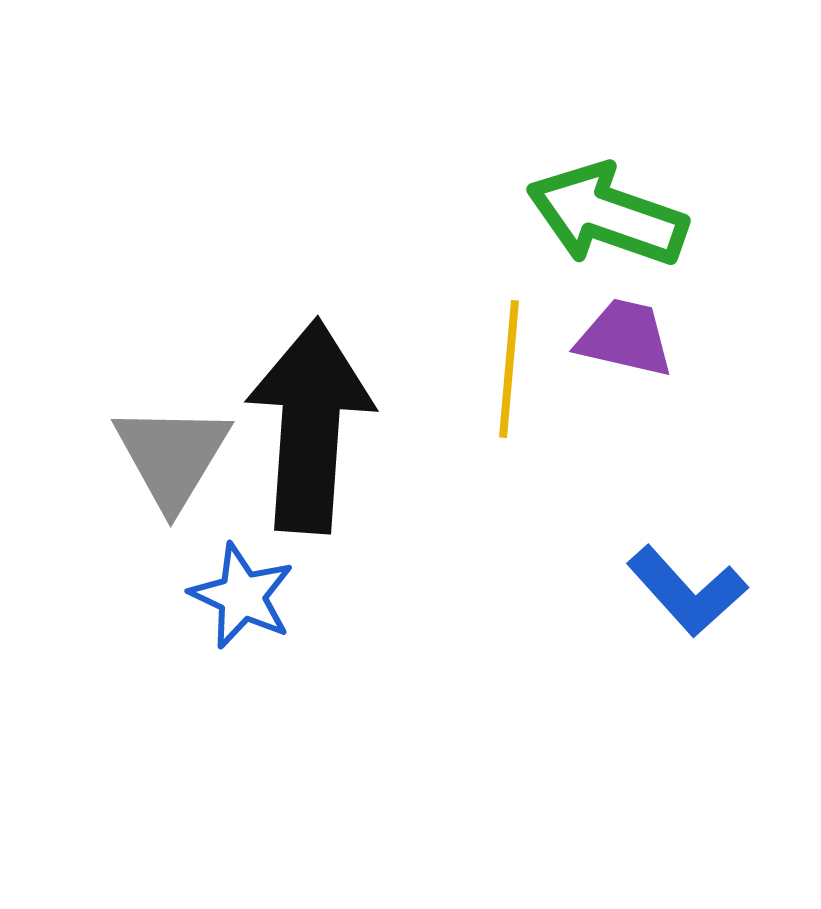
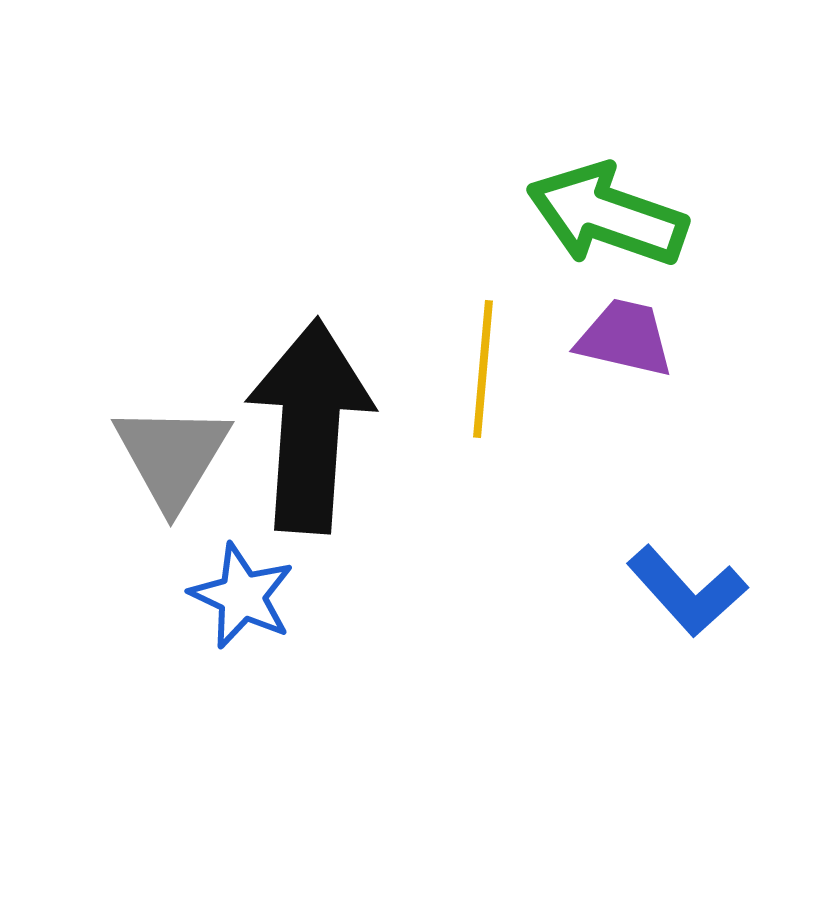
yellow line: moved 26 px left
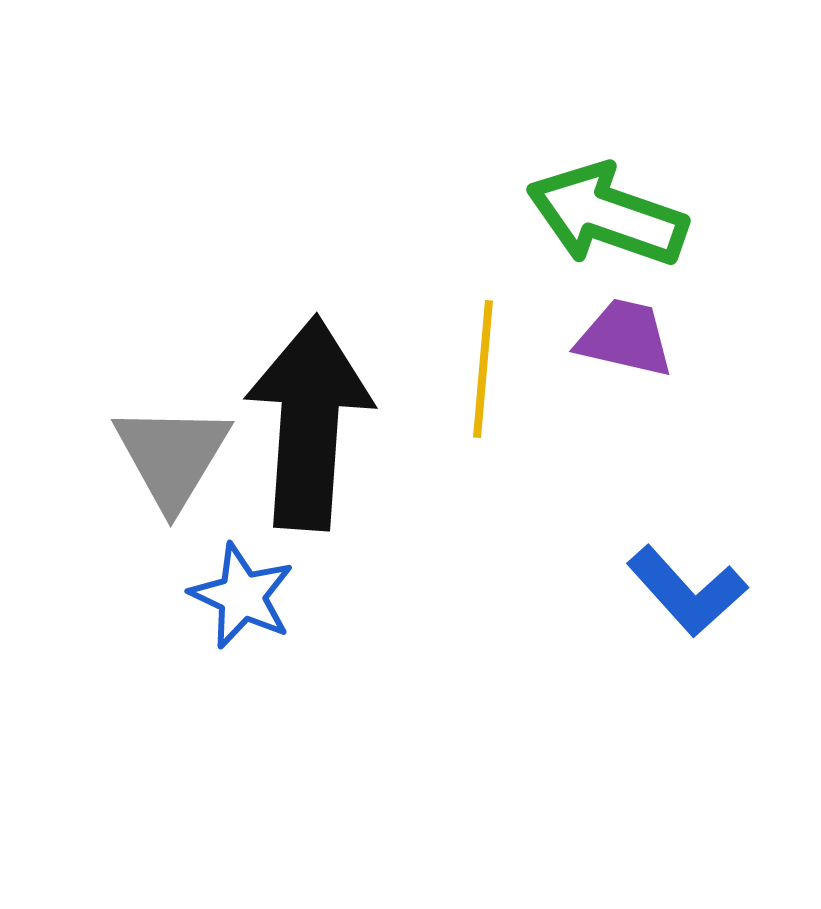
black arrow: moved 1 px left, 3 px up
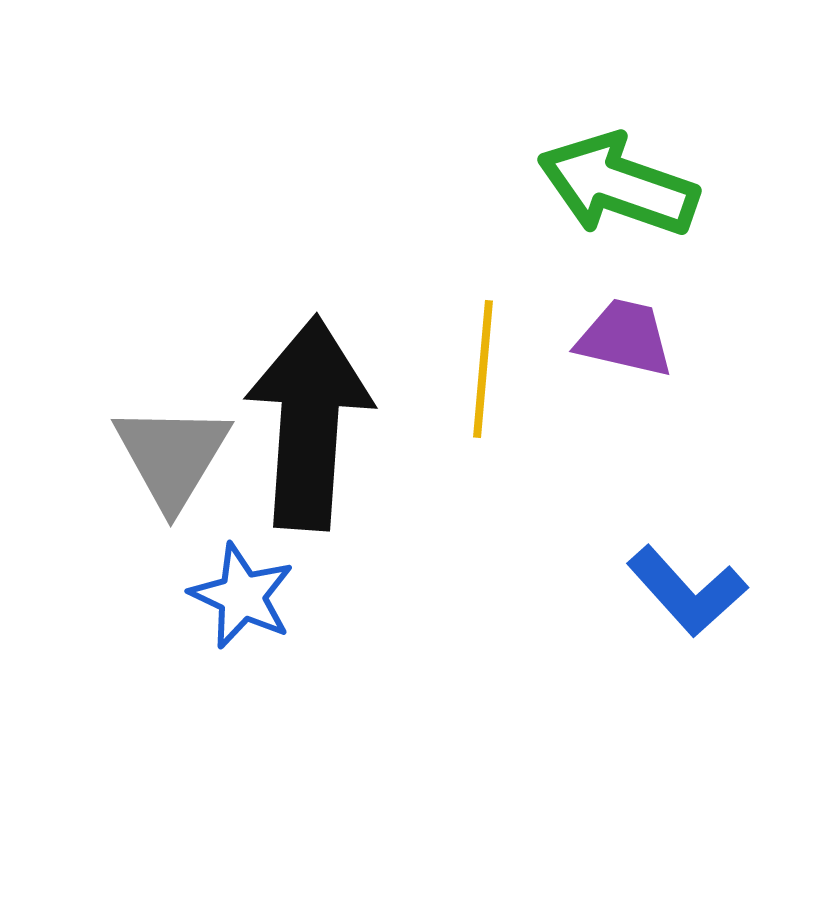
green arrow: moved 11 px right, 30 px up
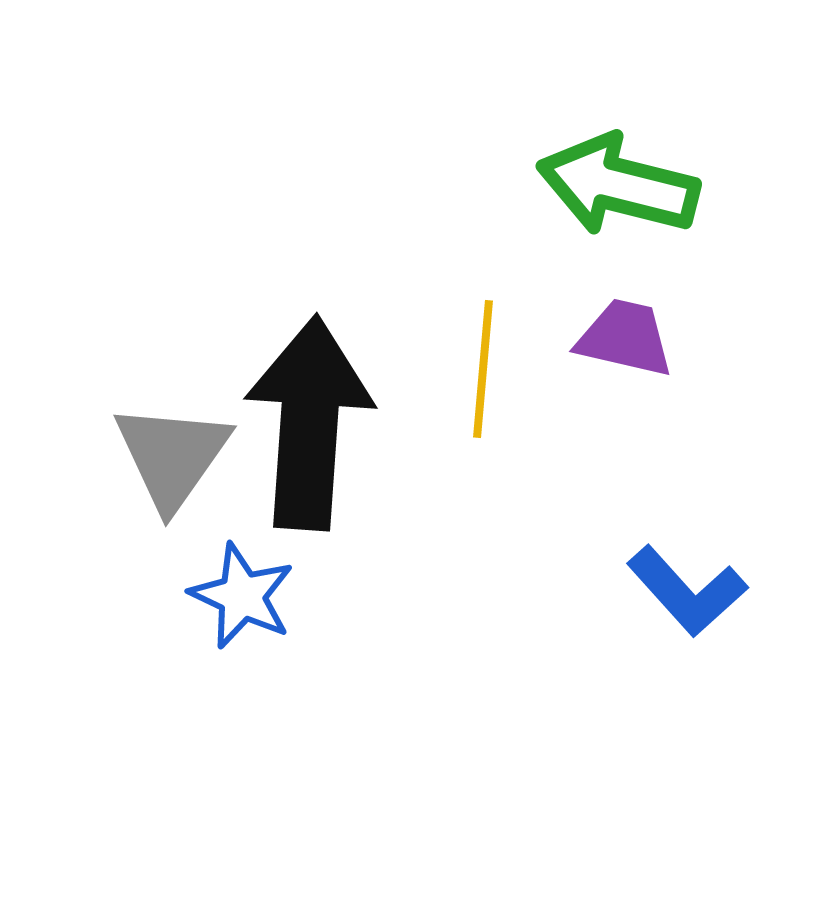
green arrow: rotated 5 degrees counterclockwise
gray triangle: rotated 4 degrees clockwise
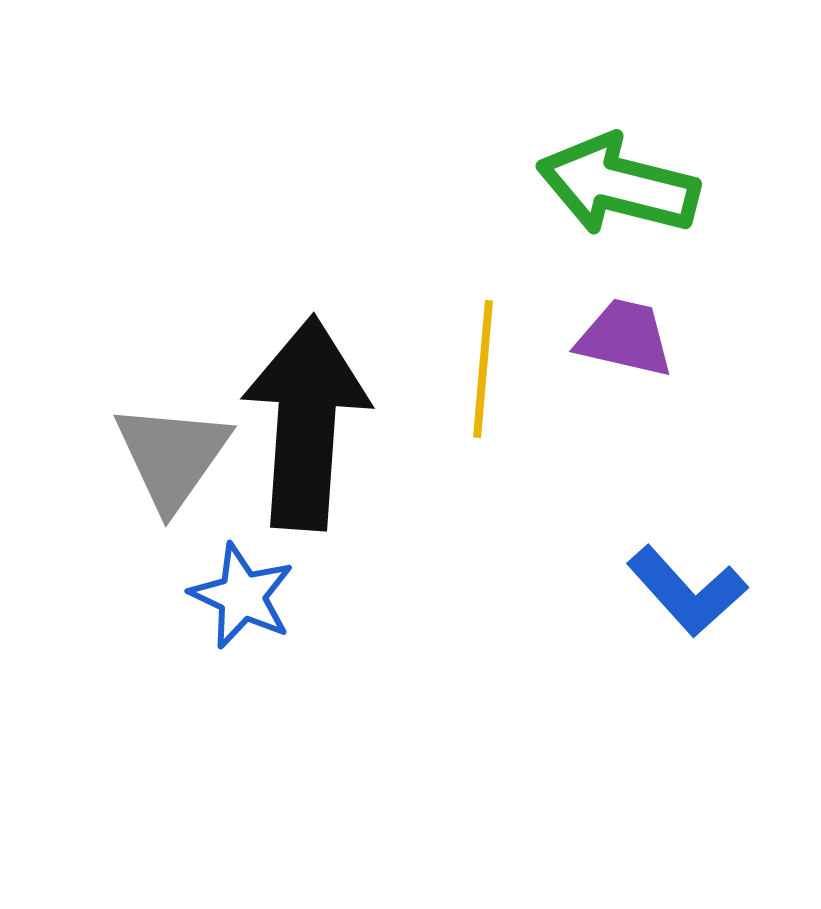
black arrow: moved 3 px left
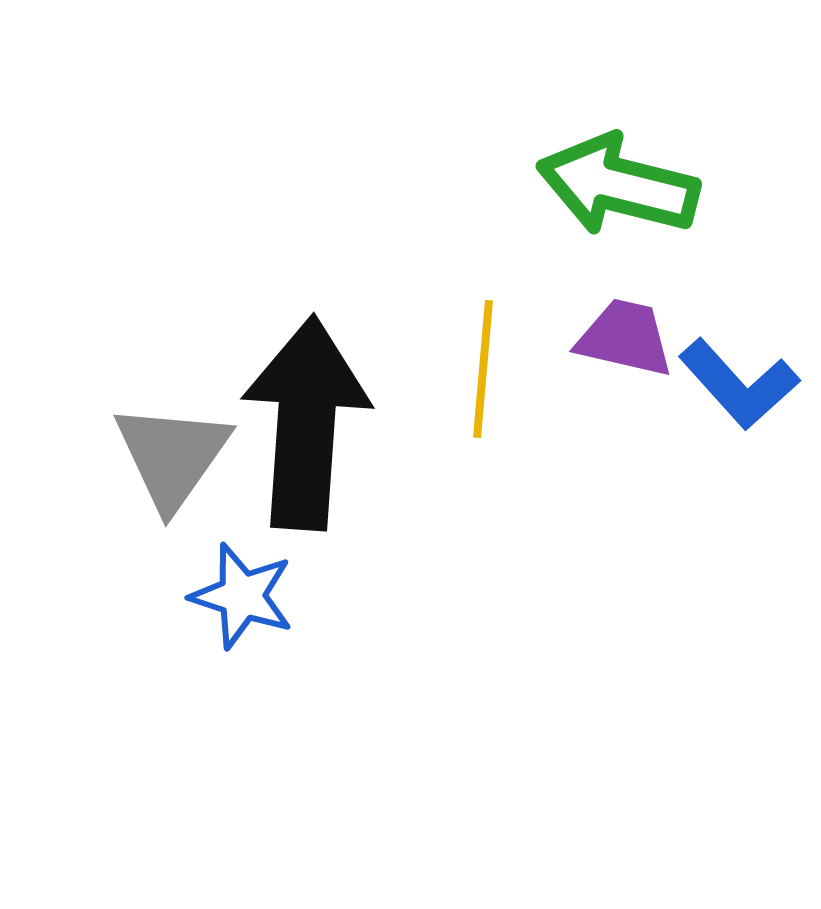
blue L-shape: moved 52 px right, 207 px up
blue star: rotated 7 degrees counterclockwise
